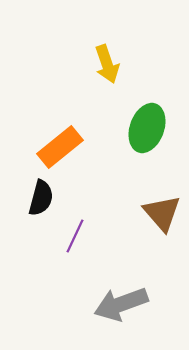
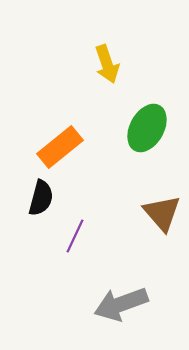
green ellipse: rotated 9 degrees clockwise
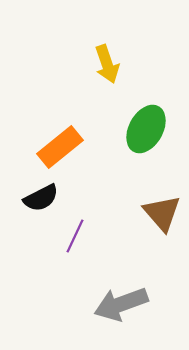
green ellipse: moved 1 px left, 1 px down
black semicircle: rotated 48 degrees clockwise
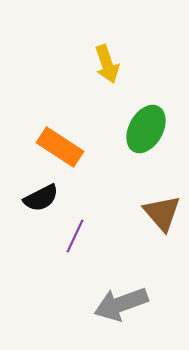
orange rectangle: rotated 72 degrees clockwise
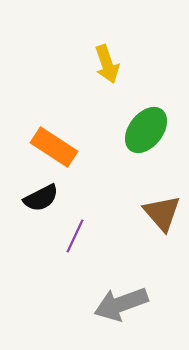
green ellipse: moved 1 px down; rotated 9 degrees clockwise
orange rectangle: moved 6 px left
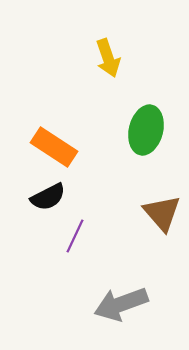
yellow arrow: moved 1 px right, 6 px up
green ellipse: rotated 24 degrees counterclockwise
black semicircle: moved 7 px right, 1 px up
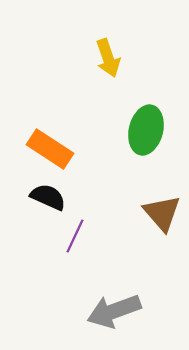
orange rectangle: moved 4 px left, 2 px down
black semicircle: rotated 129 degrees counterclockwise
gray arrow: moved 7 px left, 7 px down
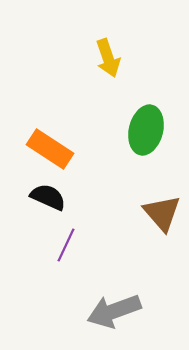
purple line: moved 9 px left, 9 px down
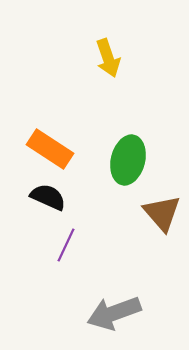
green ellipse: moved 18 px left, 30 px down
gray arrow: moved 2 px down
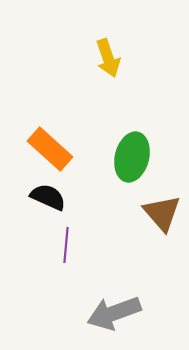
orange rectangle: rotated 9 degrees clockwise
green ellipse: moved 4 px right, 3 px up
purple line: rotated 20 degrees counterclockwise
